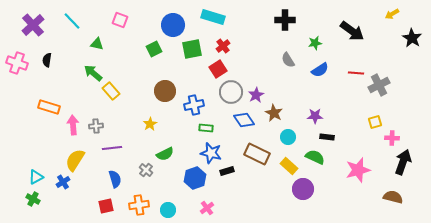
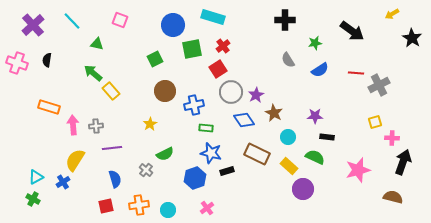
green square at (154, 49): moved 1 px right, 10 px down
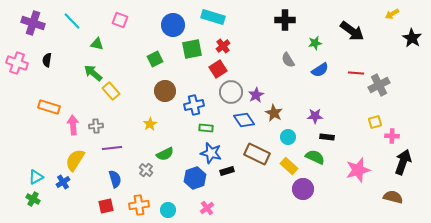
purple cross at (33, 25): moved 2 px up; rotated 30 degrees counterclockwise
pink cross at (392, 138): moved 2 px up
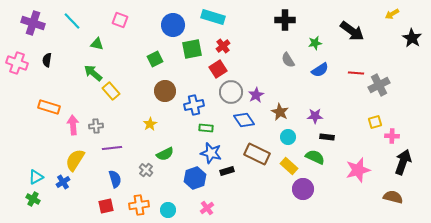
brown star at (274, 113): moved 6 px right, 1 px up
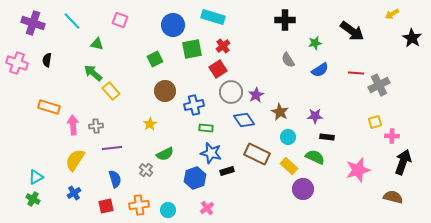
blue cross at (63, 182): moved 11 px right, 11 px down
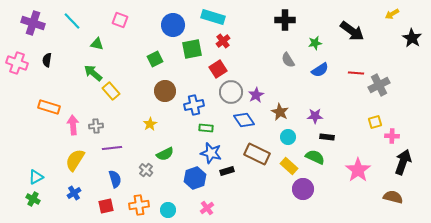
red cross at (223, 46): moved 5 px up
pink star at (358, 170): rotated 20 degrees counterclockwise
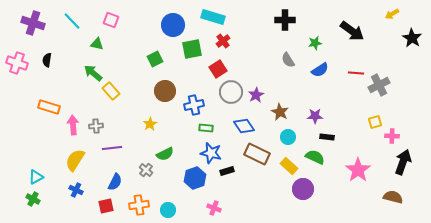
pink square at (120, 20): moved 9 px left
blue diamond at (244, 120): moved 6 px down
blue semicircle at (115, 179): moved 3 px down; rotated 42 degrees clockwise
blue cross at (74, 193): moved 2 px right, 3 px up; rotated 32 degrees counterclockwise
pink cross at (207, 208): moved 7 px right; rotated 32 degrees counterclockwise
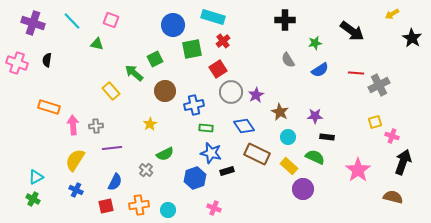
green arrow at (93, 73): moved 41 px right
pink cross at (392, 136): rotated 16 degrees clockwise
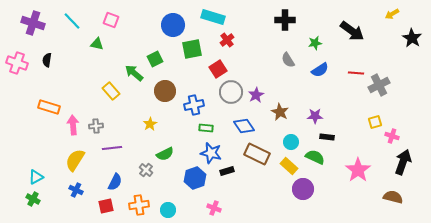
red cross at (223, 41): moved 4 px right, 1 px up
cyan circle at (288, 137): moved 3 px right, 5 px down
